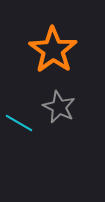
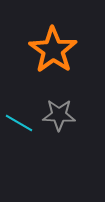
gray star: moved 8 px down; rotated 24 degrees counterclockwise
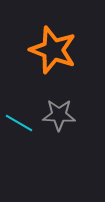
orange star: rotated 15 degrees counterclockwise
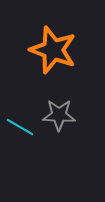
cyan line: moved 1 px right, 4 px down
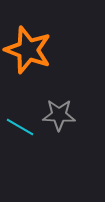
orange star: moved 25 px left
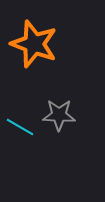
orange star: moved 6 px right, 6 px up
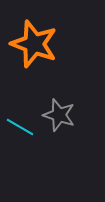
gray star: rotated 16 degrees clockwise
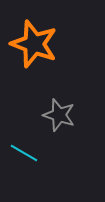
cyan line: moved 4 px right, 26 px down
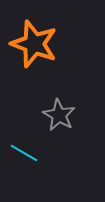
gray star: rotated 12 degrees clockwise
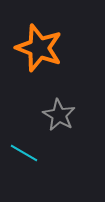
orange star: moved 5 px right, 4 px down
